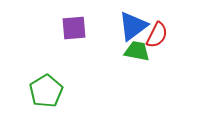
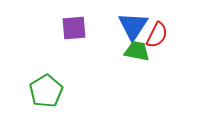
blue triangle: rotated 20 degrees counterclockwise
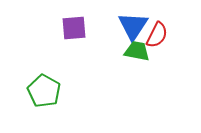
green pentagon: moved 2 px left; rotated 12 degrees counterclockwise
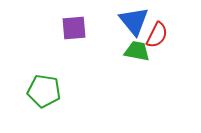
blue triangle: moved 1 px right, 5 px up; rotated 12 degrees counterclockwise
green pentagon: rotated 20 degrees counterclockwise
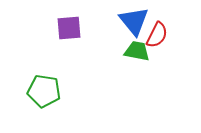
purple square: moved 5 px left
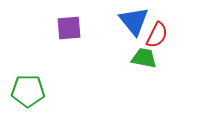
green trapezoid: moved 7 px right, 7 px down
green pentagon: moved 16 px left; rotated 8 degrees counterclockwise
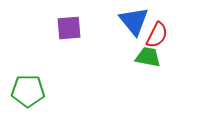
green trapezoid: moved 4 px right, 1 px up
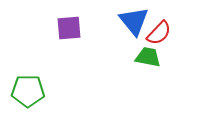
red semicircle: moved 2 px right, 2 px up; rotated 16 degrees clockwise
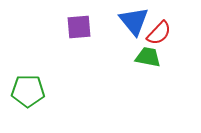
purple square: moved 10 px right, 1 px up
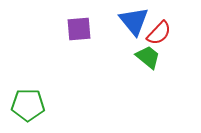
purple square: moved 2 px down
green trapezoid: rotated 28 degrees clockwise
green pentagon: moved 14 px down
